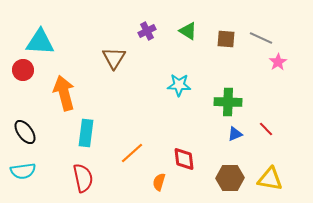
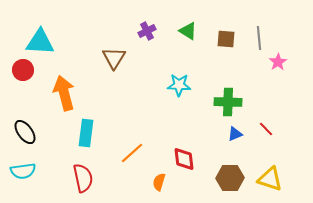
gray line: moved 2 px left; rotated 60 degrees clockwise
yellow triangle: rotated 8 degrees clockwise
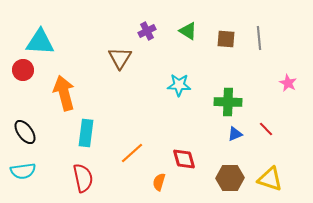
brown triangle: moved 6 px right
pink star: moved 10 px right, 21 px down; rotated 12 degrees counterclockwise
red diamond: rotated 10 degrees counterclockwise
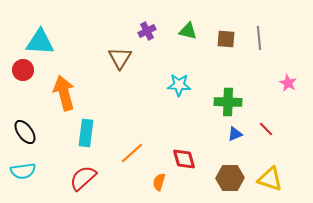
green triangle: rotated 18 degrees counterclockwise
red semicircle: rotated 120 degrees counterclockwise
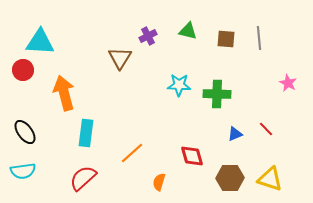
purple cross: moved 1 px right, 5 px down
green cross: moved 11 px left, 8 px up
red diamond: moved 8 px right, 3 px up
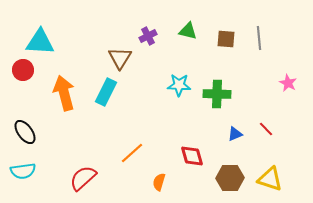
cyan rectangle: moved 20 px right, 41 px up; rotated 20 degrees clockwise
